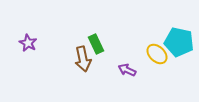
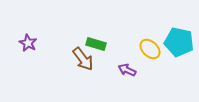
green rectangle: rotated 48 degrees counterclockwise
yellow ellipse: moved 7 px left, 5 px up
brown arrow: rotated 25 degrees counterclockwise
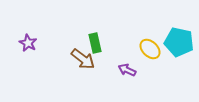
green rectangle: moved 1 px left, 1 px up; rotated 60 degrees clockwise
brown arrow: rotated 15 degrees counterclockwise
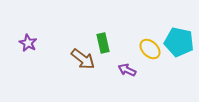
green rectangle: moved 8 px right
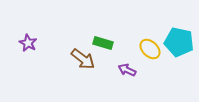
green rectangle: rotated 60 degrees counterclockwise
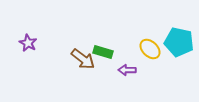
green rectangle: moved 9 px down
purple arrow: rotated 24 degrees counterclockwise
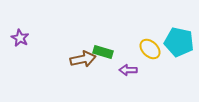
purple star: moved 8 px left, 5 px up
brown arrow: rotated 50 degrees counterclockwise
purple arrow: moved 1 px right
